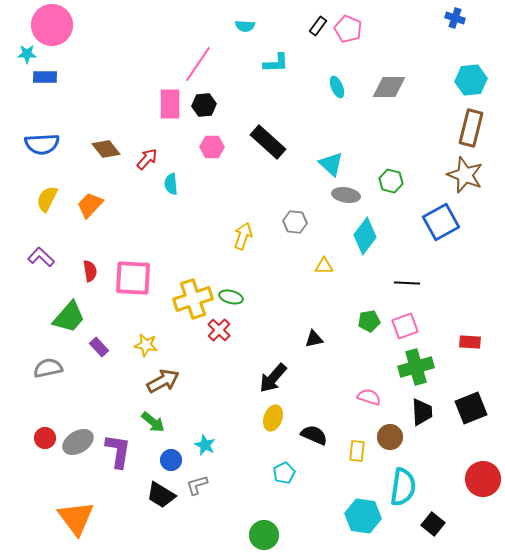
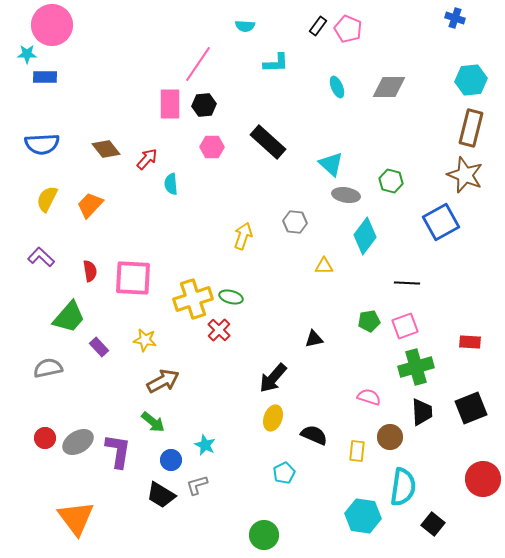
yellow star at (146, 345): moved 1 px left, 5 px up
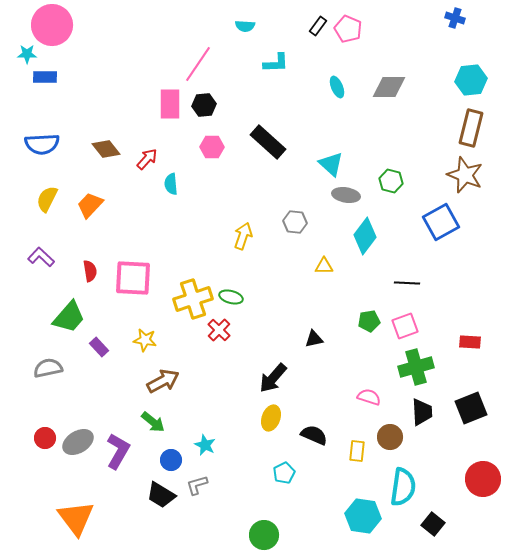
yellow ellipse at (273, 418): moved 2 px left
purple L-shape at (118, 451): rotated 21 degrees clockwise
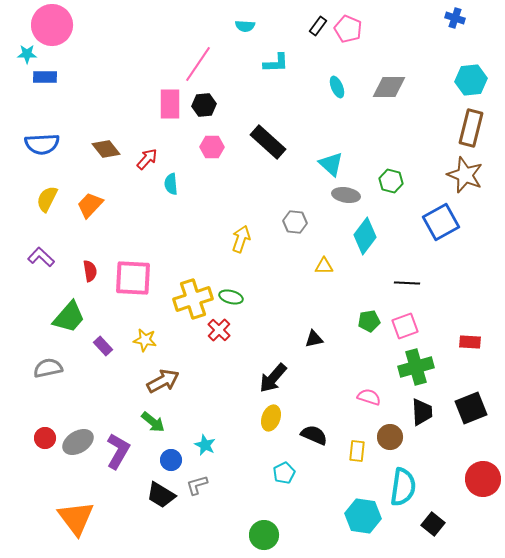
yellow arrow at (243, 236): moved 2 px left, 3 px down
purple rectangle at (99, 347): moved 4 px right, 1 px up
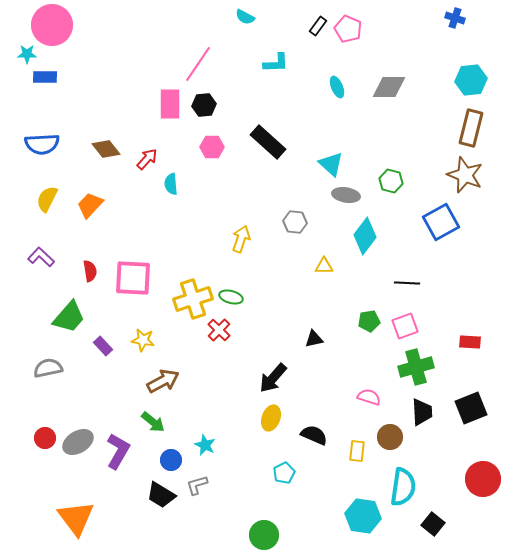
cyan semicircle at (245, 26): moved 9 px up; rotated 24 degrees clockwise
yellow star at (145, 340): moved 2 px left
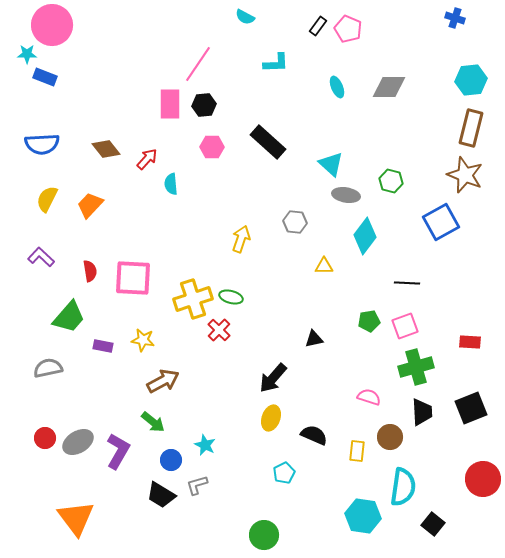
blue rectangle at (45, 77): rotated 20 degrees clockwise
purple rectangle at (103, 346): rotated 36 degrees counterclockwise
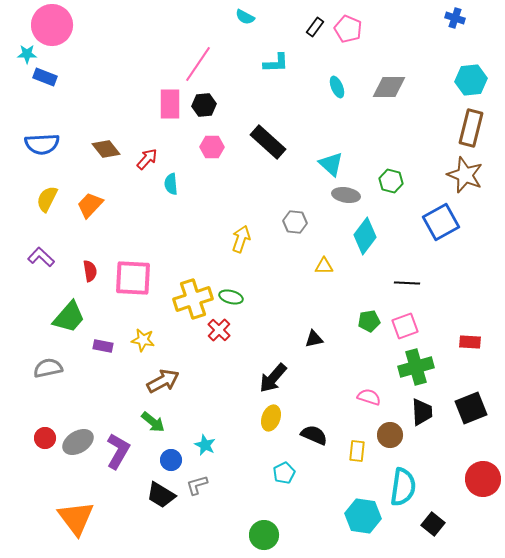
black rectangle at (318, 26): moved 3 px left, 1 px down
brown circle at (390, 437): moved 2 px up
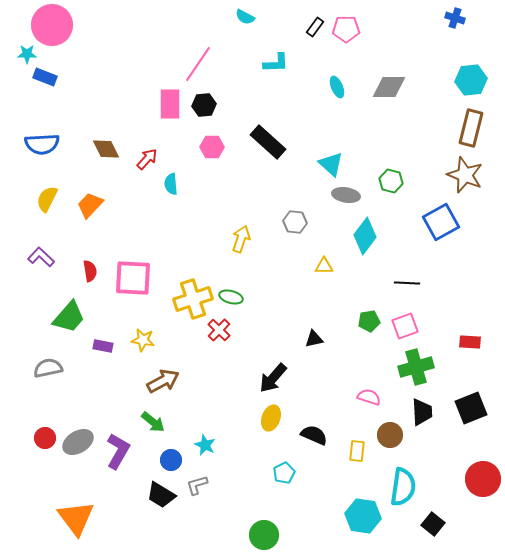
pink pentagon at (348, 29): moved 2 px left; rotated 24 degrees counterclockwise
brown diamond at (106, 149): rotated 12 degrees clockwise
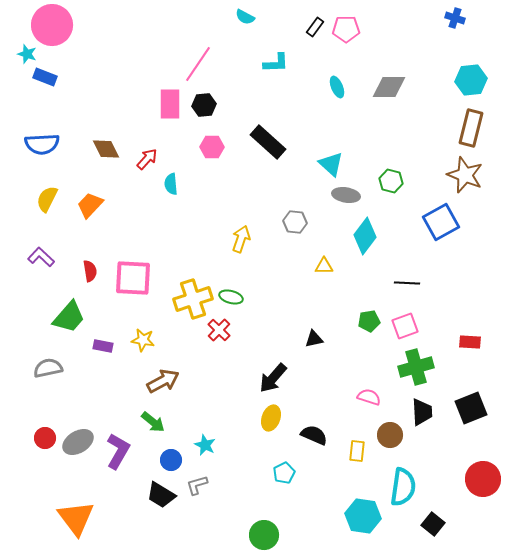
cyan star at (27, 54): rotated 18 degrees clockwise
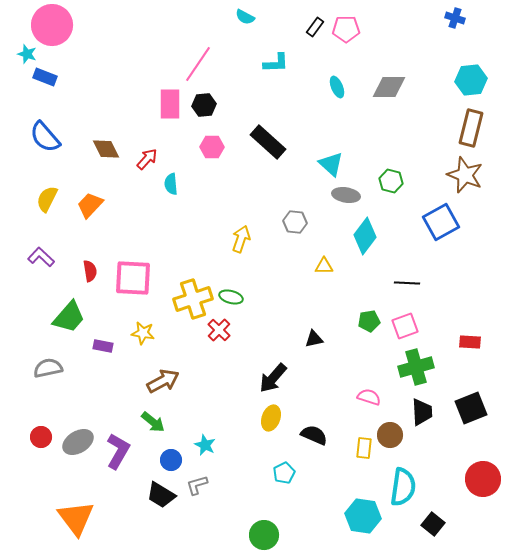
blue semicircle at (42, 144): moved 3 px right, 7 px up; rotated 52 degrees clockwise
yellow star at (143, 340): moved 7 px up
red circle at (45, 438): moved 4 px left, 1 px up
yellow rectangle at (357, 451): moved 7 px right, 3 px up
